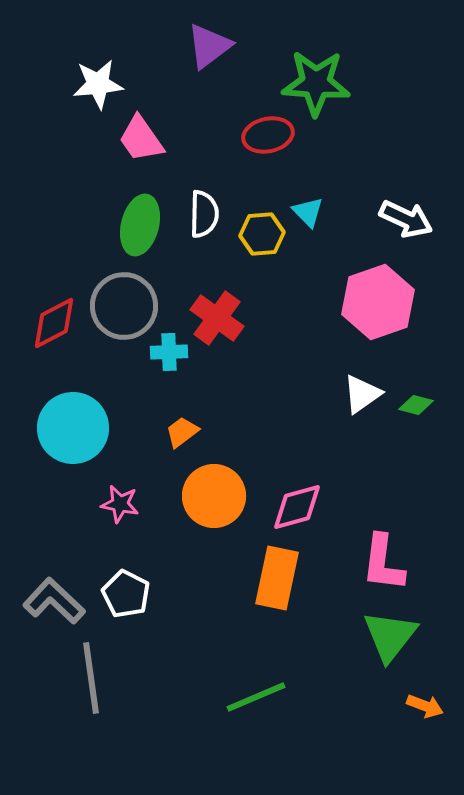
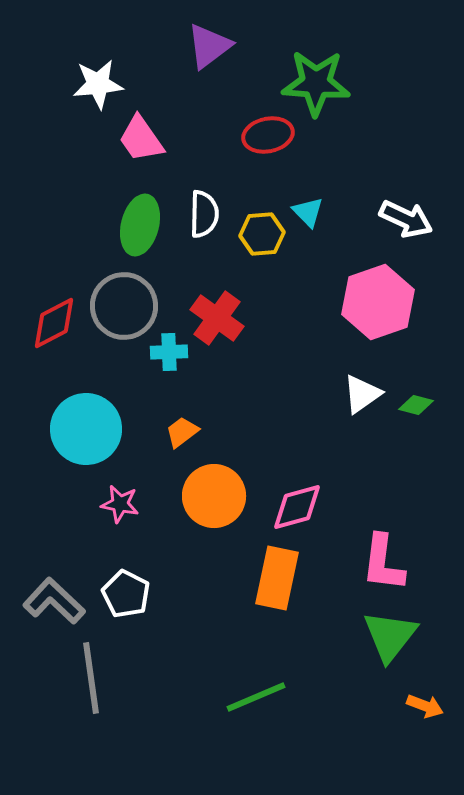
cyan circle: moved 13 px right, 1 px down
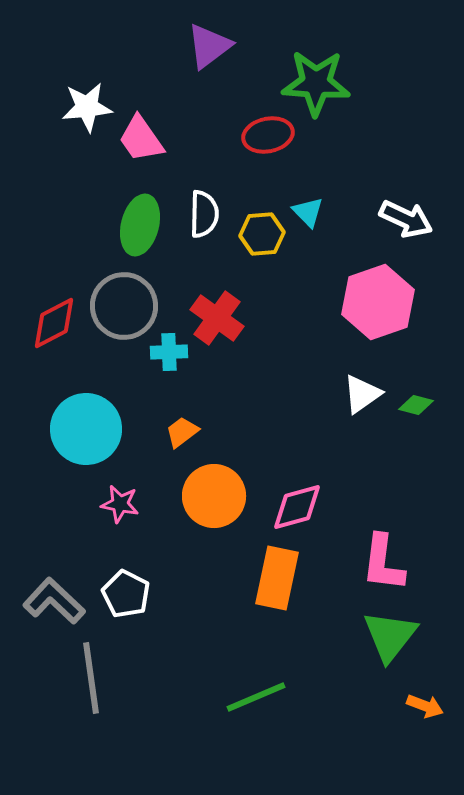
white star: moved 11 px left, 23 px down
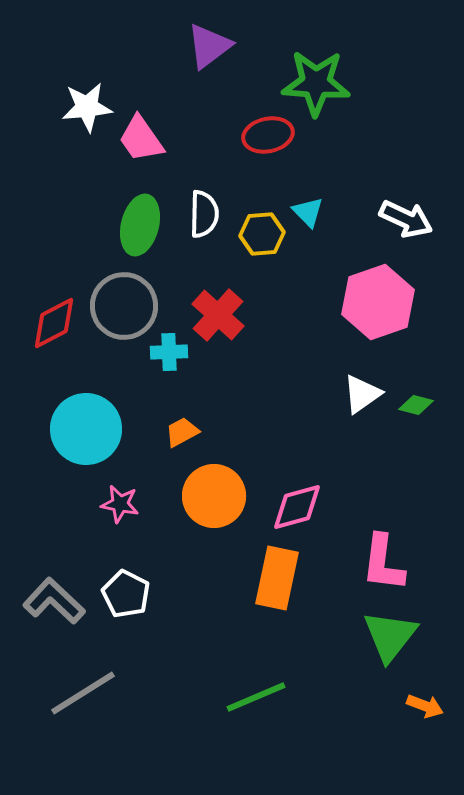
red cross: moved 1 px right, 3 px up; rotated 6 degrees clockwise
orange trapezoid: rotated 9 degrees clockwise
gray line: moved 8 px left, 15 px down; rotated 66 degrees clockwise
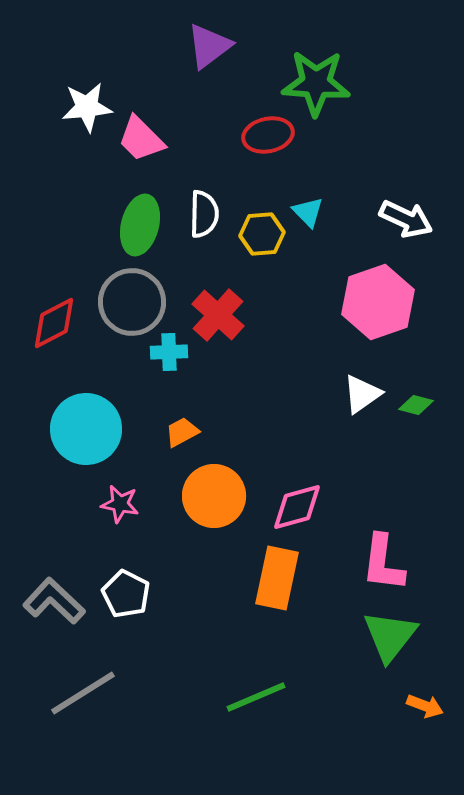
pink trapezoid: rotated 10 degrees counterclockwise
gray circle: moved 8 px right, 4 px up
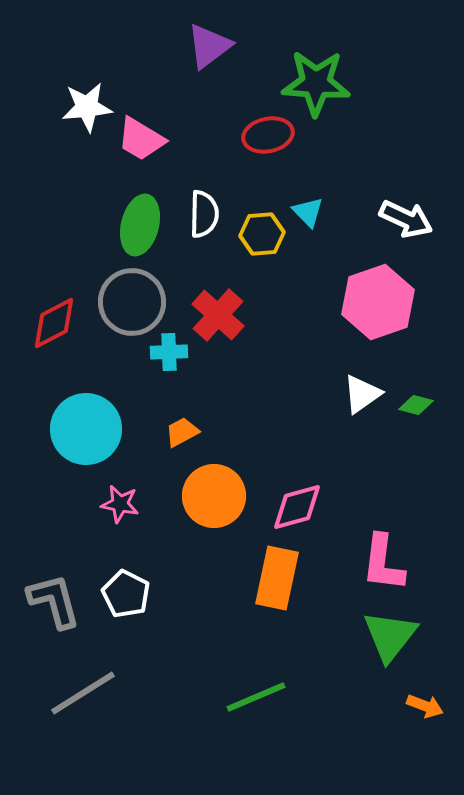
pink trapezoid: rotated 14 degrees counterclockwise
gray L-shape: rotated 32 degrees clockwise
